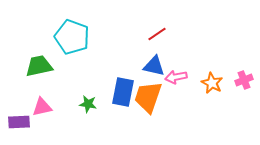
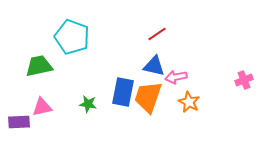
orange star: moved 23 px left, 19 px down
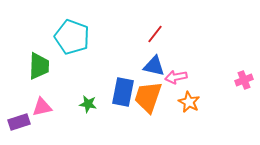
red line: moved 2 px left; rotated 18 degrees counterclockwise
green trapezoid: rotated 104 degrees clockwise
purple rectangle: rotated 15 degrees counterclockwise
